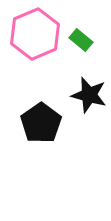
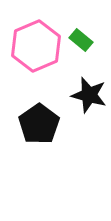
pink hexagon: moved 1 px right, 12 px down
black pentagon: moved 2 px left, 1 px down
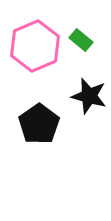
pink hexagon: moved 1 px left
black star: moved 1 px down
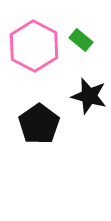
pink hexagon: moved 1 px left; rotated 9 degrees counterclockwise
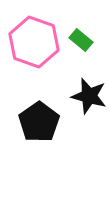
pink hexagon: moved 4 px up; rotated 9 degrees counterclockwise
black pentagon: moved 2 px up
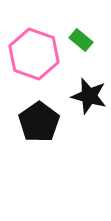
pink hexagon: moved 12 px down
